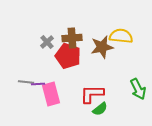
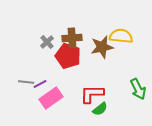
purple line: moved 2 px right; rotated 24 degrees counterclockwise
pink rectangle: moved 4 px down; rotated 70 degrees clockwise
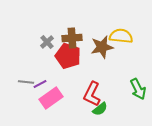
red L-shape: rotated 65 degrees counterclockwise
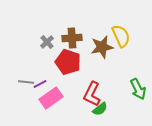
yellow semicircle: rotated 60 degrees clockwise
red pentagon: moved 6 px down
